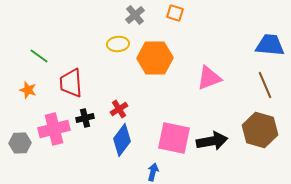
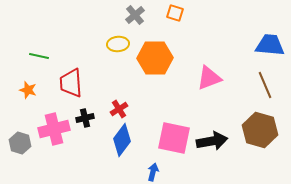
green line: rotated 24 degrees counterclockwise
gray hexagon: rotated 20 degrees clockwise
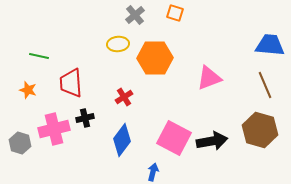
red cross: moved 5 px right, 12 px up
pink square: rotated 16 degrees clockwise
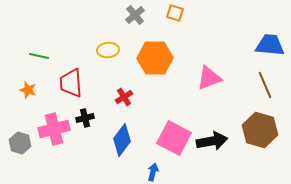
yellow ellipse: moved 10 px left, 6 px down
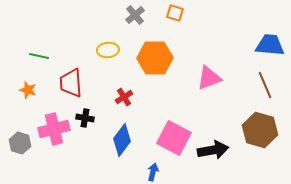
black cross: rotated 24 degrees clockwise
black arrow: moved 1 px right, 9 px down
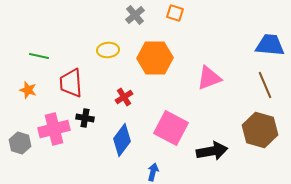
pink square: moved 3 px left, 10 px up
black arrow: moved 1 px left, 1 px down
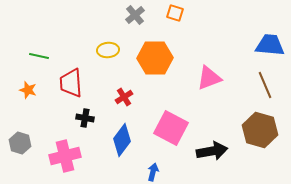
pink cross: moved 11 px right, 27 px down
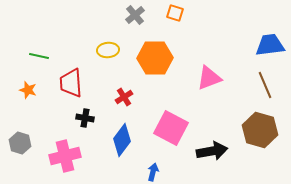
blue trapezoid: rotated 12 degrees counterclockwise
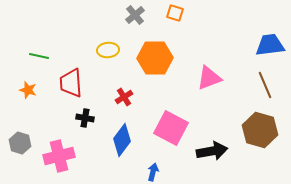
pink cross: moved 6 px left
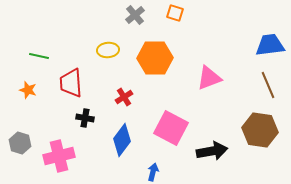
brown line: moved 3 px right
brown hexagon: rotated 8 degrees counterclockwise
